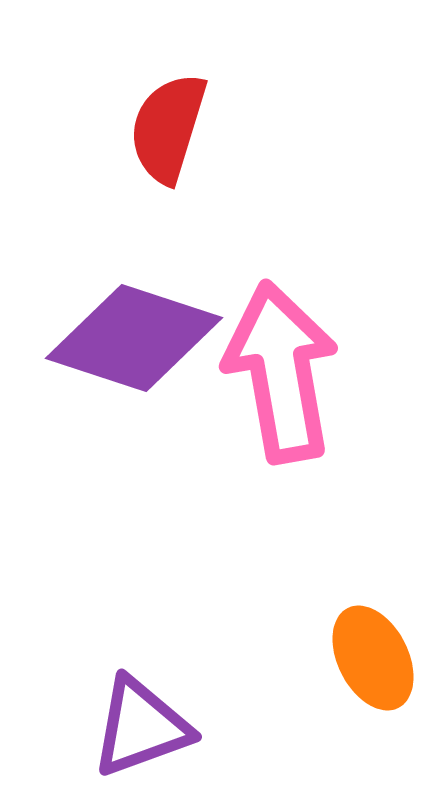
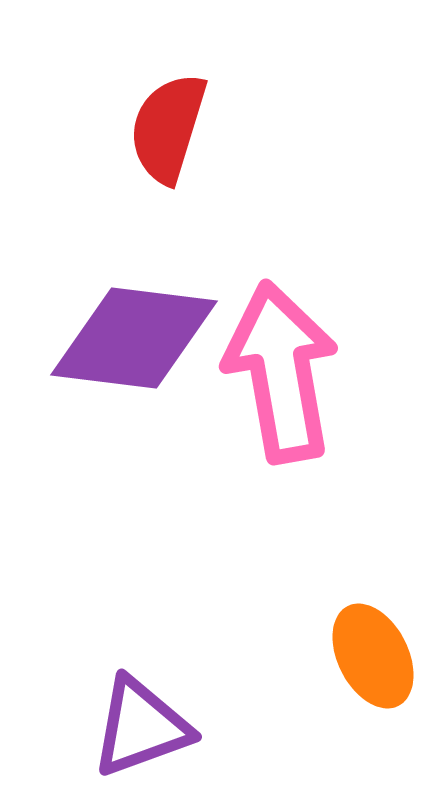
purple diamond: rotated 11 degrees counterclockwise
orange ellipse: moved 2 px up
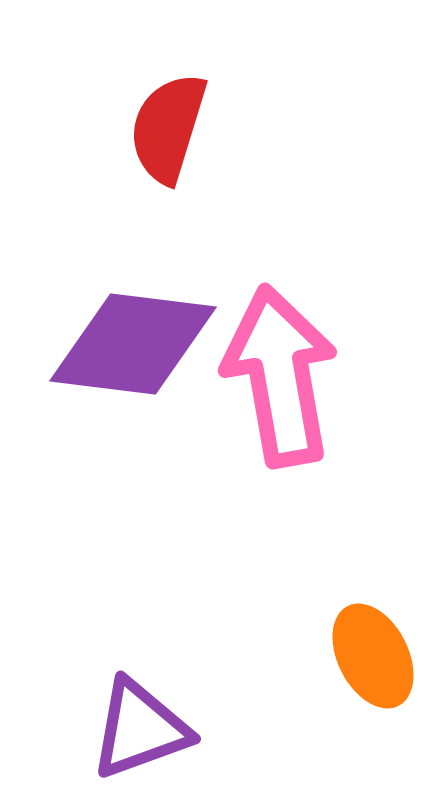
purple diamond: moved 1 px left, 6 px down
pink arrow: moved 1 px left, 4 px down
purple triangle: moved 1 px left, 2 px down
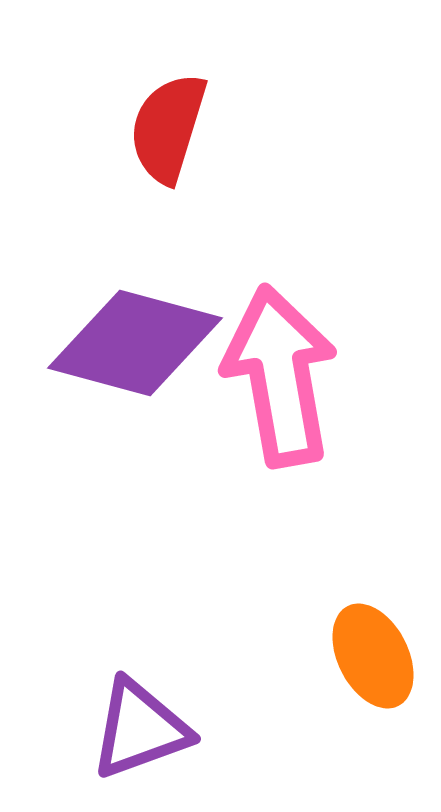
purple diamond: moved 2 px right, 1 px up; rotated 8 degrees clockwise
